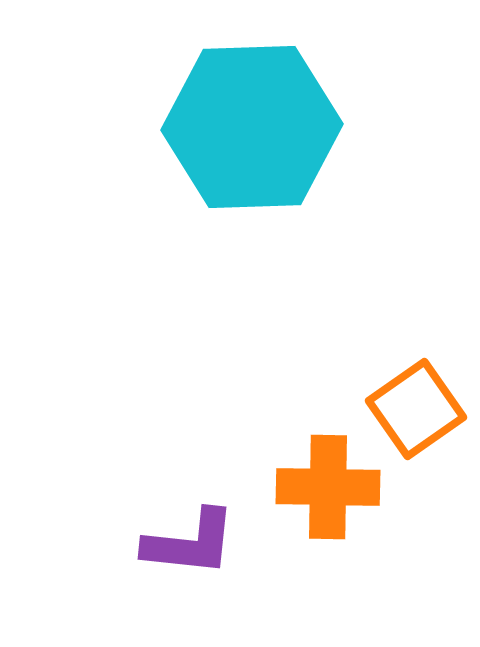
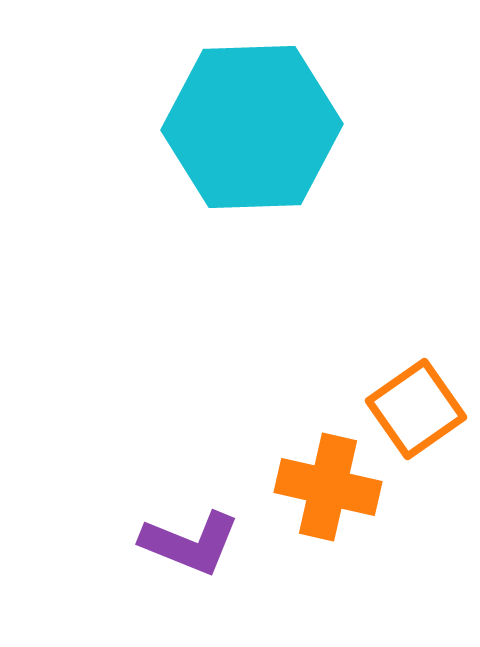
orange cross: rotated 12 degrees clockwise
purple L-shape: rotated 16 degrees clockwise
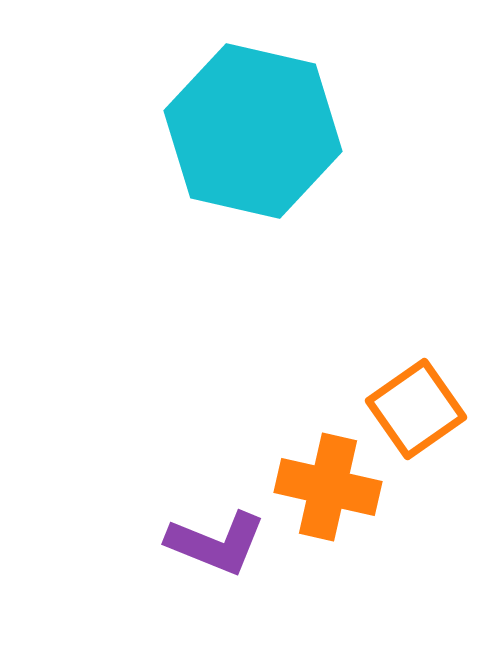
cyan hexagon: moved 1 px right, 4 px down; rotated 15 degrees clockwise
purple L-shape: moved 26 px right
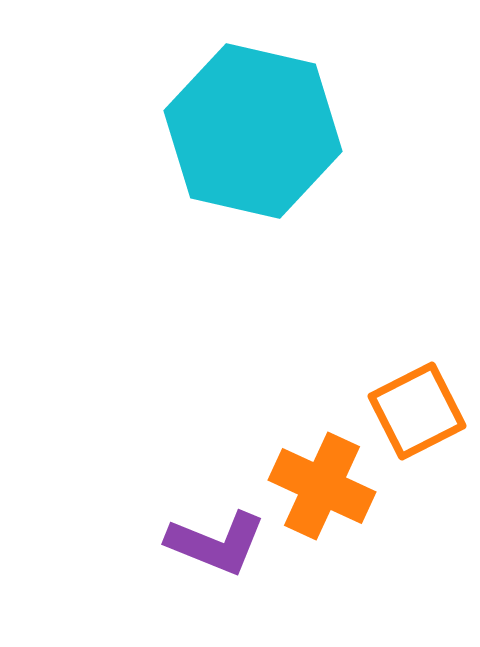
orange square: moved 1 px right, 2 px down; rotated 8 degrees clockwise
orange cross: moved 6 px left, 1 px up; rotated 12 degrees clockwise
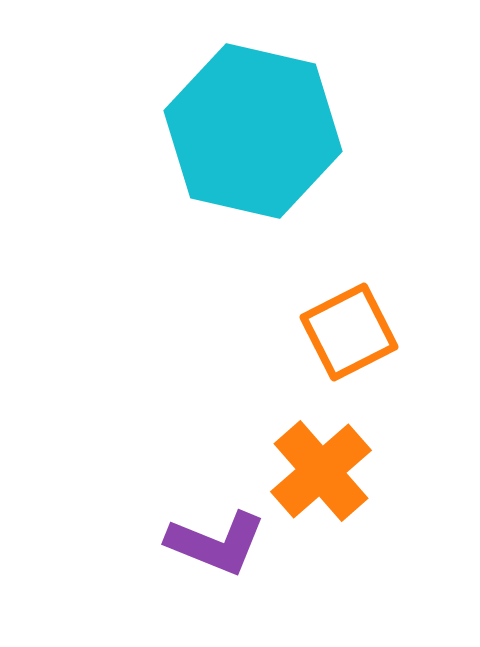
orange square: moved 68 px left, 79 px up
orange cross: moved 1 px left, 15 px up; rotated 24 degrees clockwise
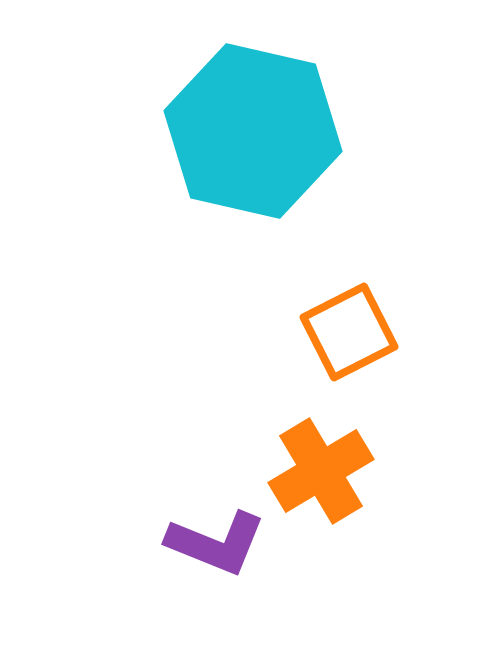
orange cross: rotated 10 degrees clockwise
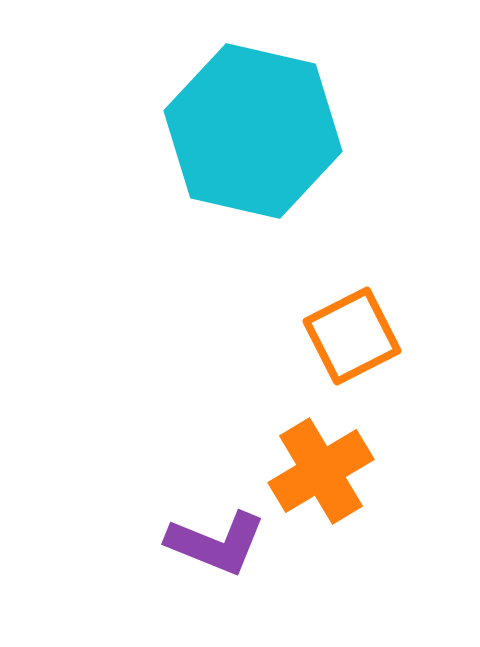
orange square: moved 3 px right, 4 px down
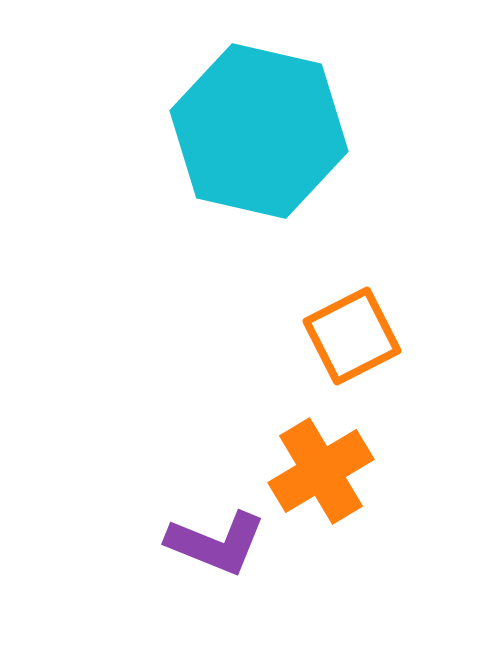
cyan hexagon: moved 6 px right
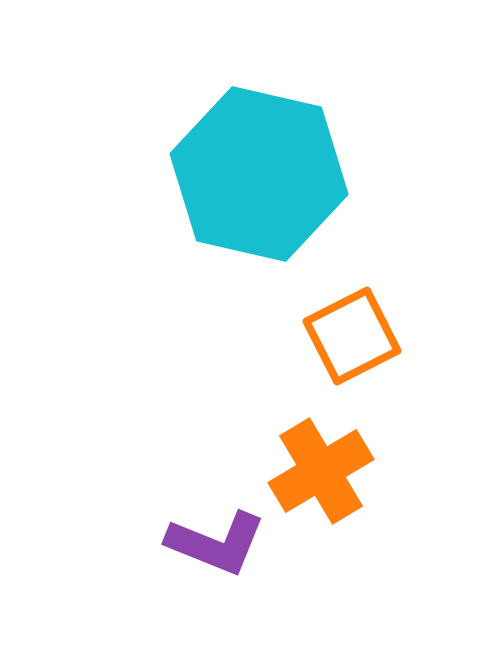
cyan hexagon: moved 43 px down
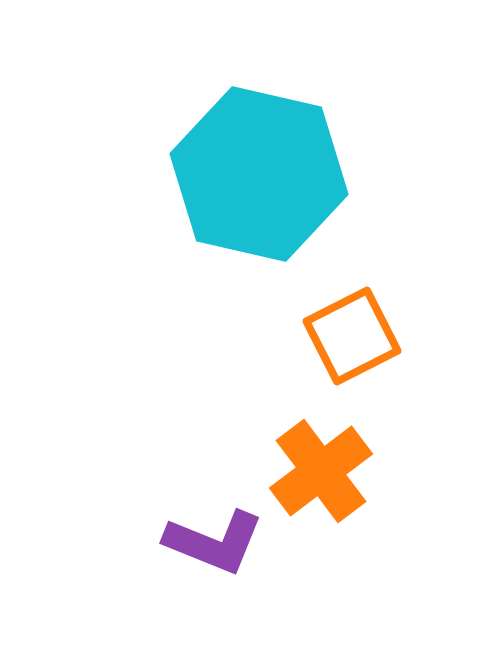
orange cross: rotated 6 degrees counterclockwise
purple L-shape: moved 2 px left, 1 px up
